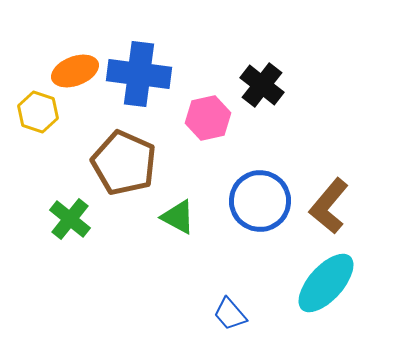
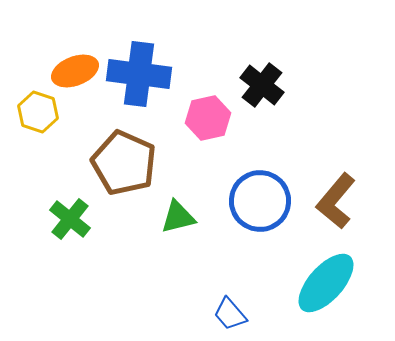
brown L-shape: moved 7 px right, 5 px up
green triangle: rotated 42 degrees counterclockwise
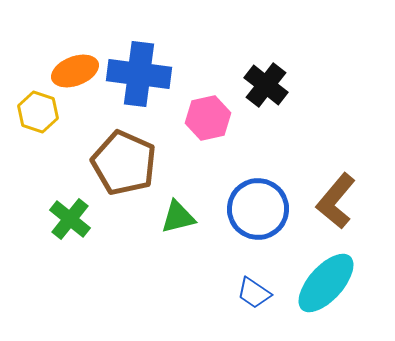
black cross: moved 4 px right
blue circle: moved 2 px left, 8 px down
blue trapezoid: moved 24 px right, 21 px up; rotated 15 degrees counterclockwise
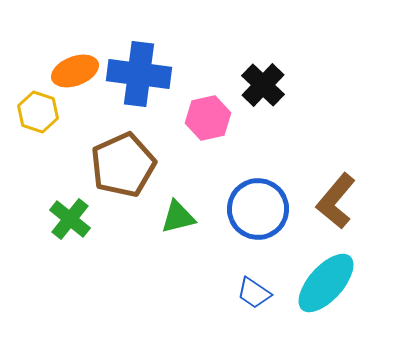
black cross: moved 3 px left; rotated 6 degrees clockwise
brown pentagon: moved 1 px left, 2 px down; rotated 24 degrees clockwise
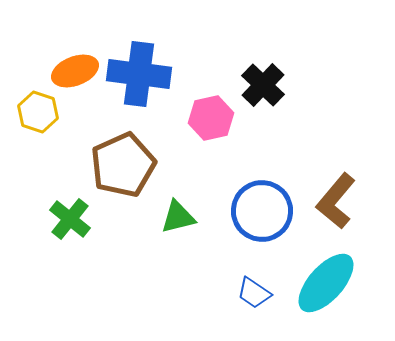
pink hexagon: moved 3 px right
blue circle: moved 4 px right, 2 px down
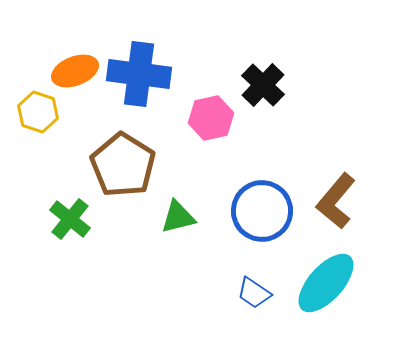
brown pentagon: rotated 16 degrees counterclockwise
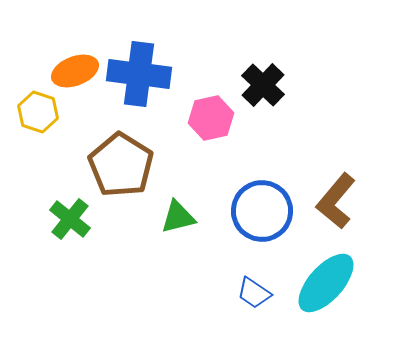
brown pentagon: moved 2 px left
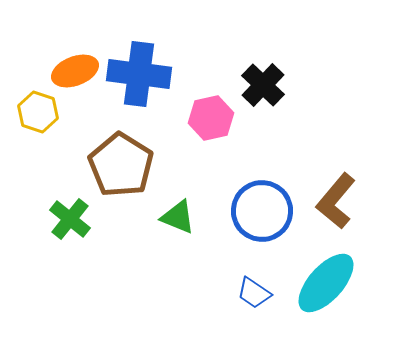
green triangle: rotated 36 degrees clockwise
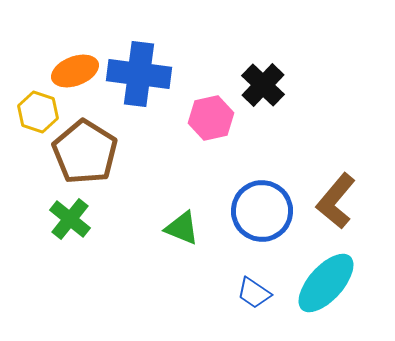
brown pentagon: moved 36 px left, 13 px up
green triangle: moved 4 px right, 11 px down
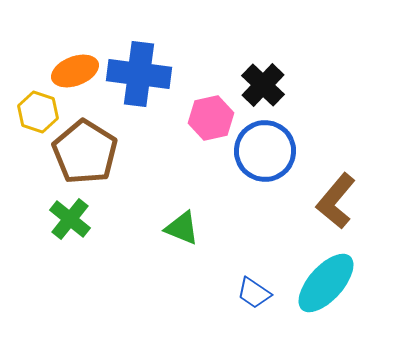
blue circle: moved 3 px right, 60 px up
